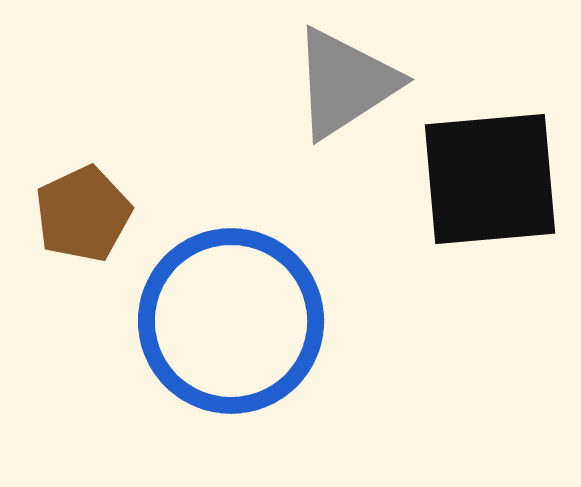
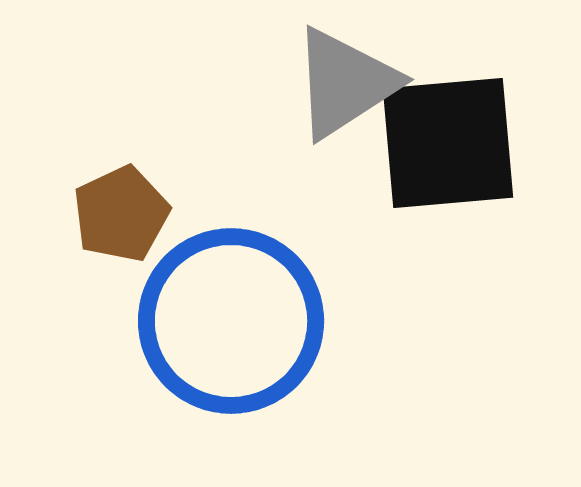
black square: moved 42 px left, 36 px up
brown pentagon: moved 38 px right
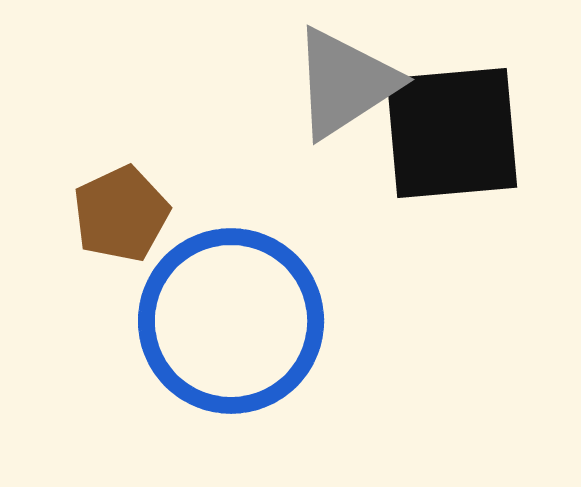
black square: moved 4 px right, 10 px up
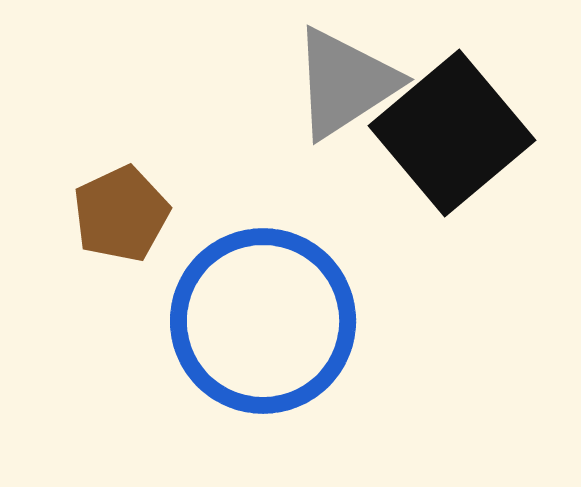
black square: rotated 35 degrees counterclockwise
blue circle: moved 32 px right
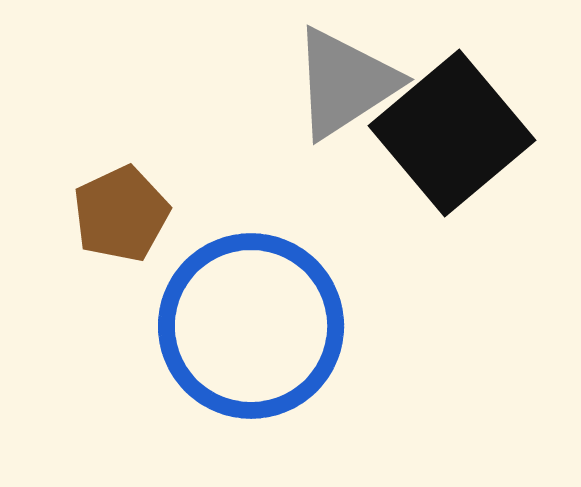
blue circle: moved 12 px left, 5 px down
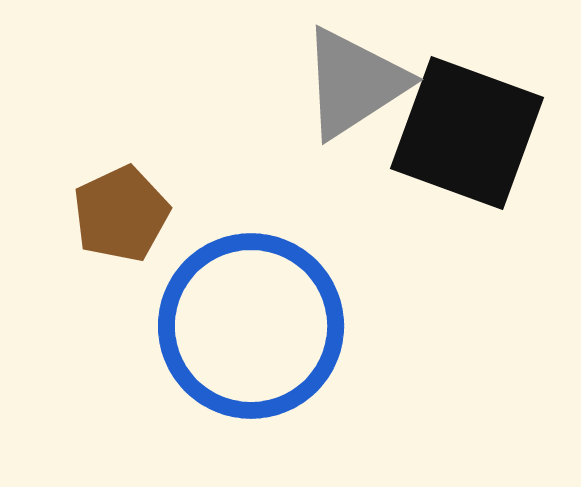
gray triangle: moved 9 px right
black square: moved 15 px right; rotated 30 degrees counterclockwise
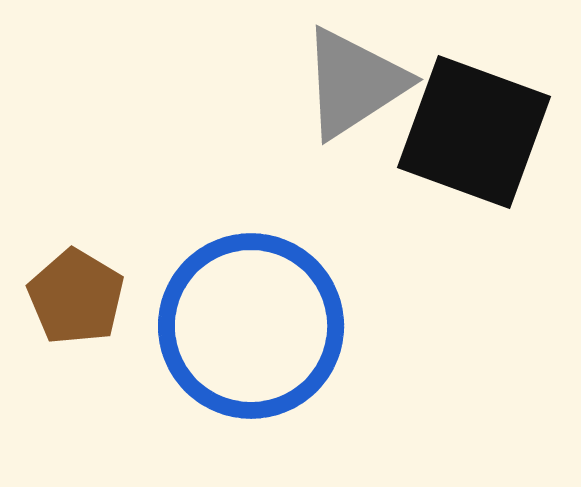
black square: moved 7 px right, 1 px up
brown pentagon: moved 45 px left, 83 px down; rotated 16 degrees counterclockwise
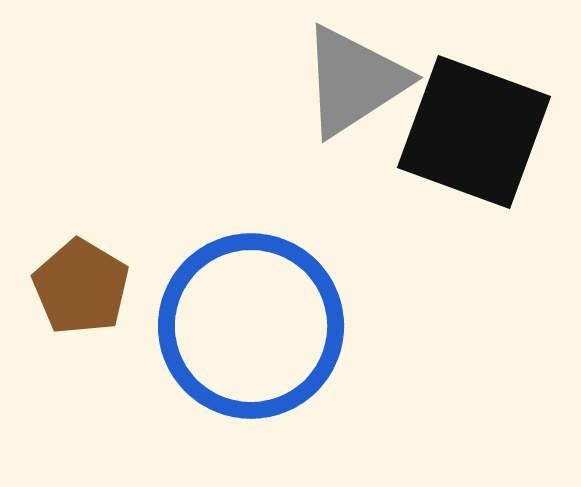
gray triangle: moved 2 px up
brown pentagon: moved 5 px right, 10 px up
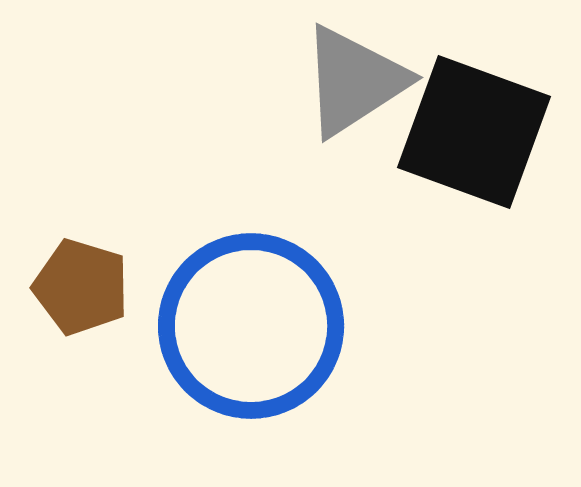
brown pentagon: rotated 14 degrees counterclockwise
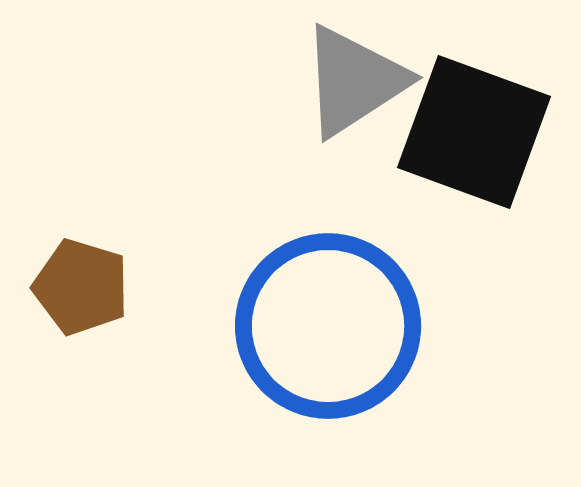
blue circle: moved 77 px right
